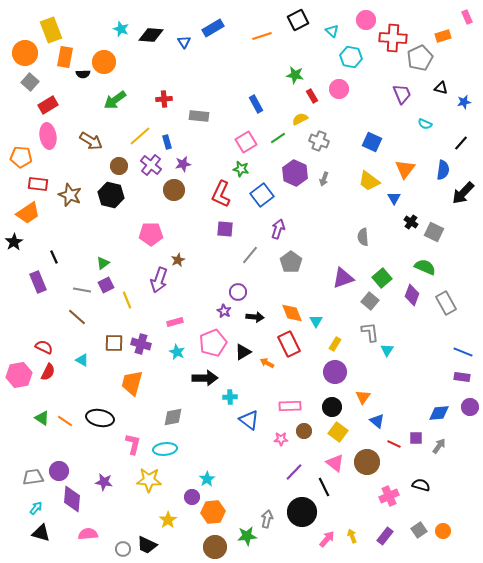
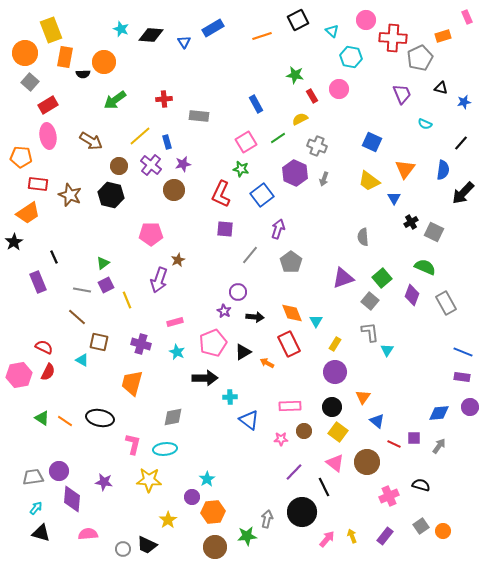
gray cross at (319, 141): moved 2 px left, 5 px down
black cross at (411, 222): rotated 24 degrees clockwise
brown square at (114, 343): moved 15 px left, 1 px up; rotated 12 degrees clockwise
purple square at (416, 438): moved 2 px left
gray square at (419, 530): moved 2 px right, 4 px up
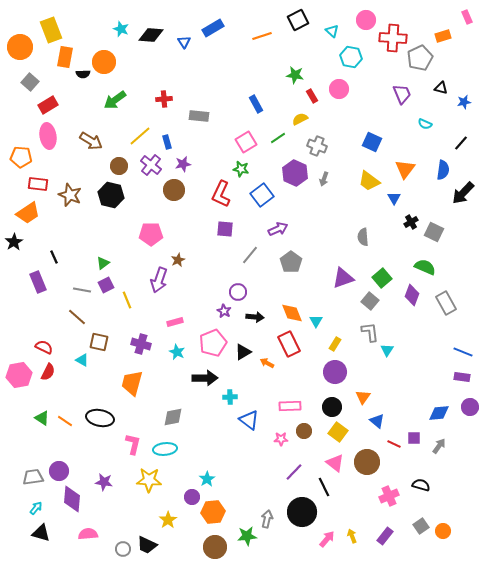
orange circle at (25, 53): moved 5 px left, 6 px up
purple arrow at (278, 229): rotated 48 degrees clockwise
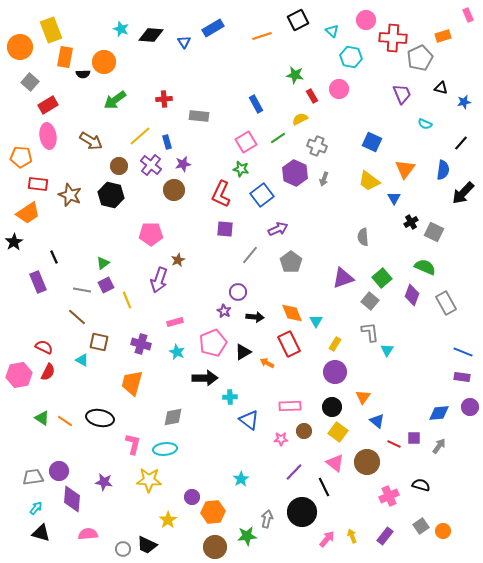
pink rectangle at (467, 17): moved 1 px right, 2 px up
cyan star at (207, 479): moved 34 px right
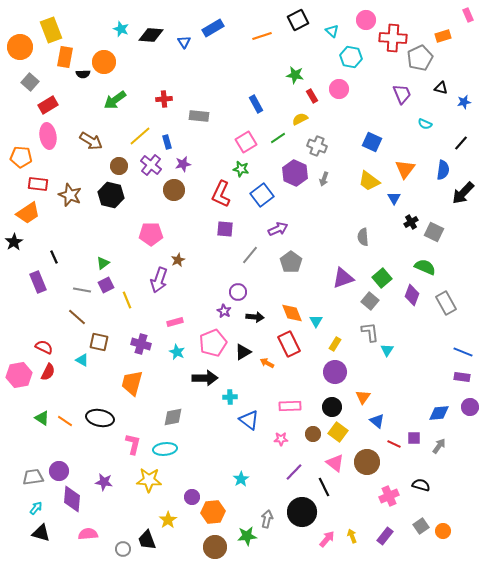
brown circle at (304, 431): moved 9 px right, 3 px down
black trapezoid at (147, 545): moved 5 px up; rotated 45 degrees clockwise
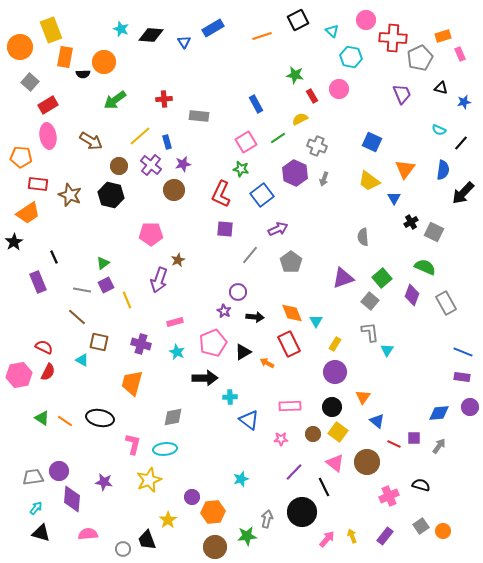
pink rectangle at (468, 15): moved 8 px left, 39 px down
cyan semicircle at (425, 124): moved 14 px right, 6 px down
cyan star at (241, 479): rotated 14 degrees clockwise
yellow star at (149, 480): rotated 25 degrees counterclockwise
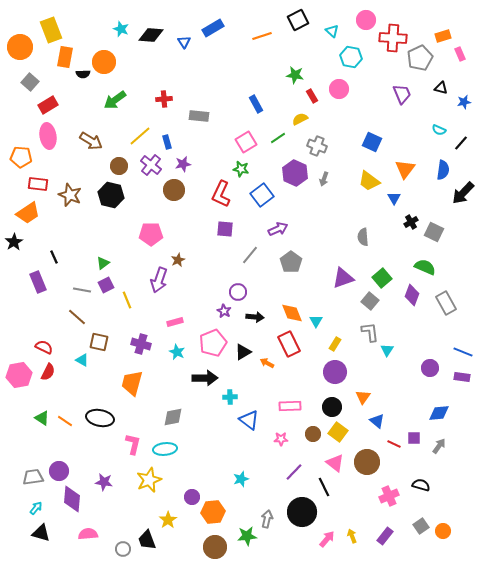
purple circle at (470, 407): moved 40 px left, 39 px up
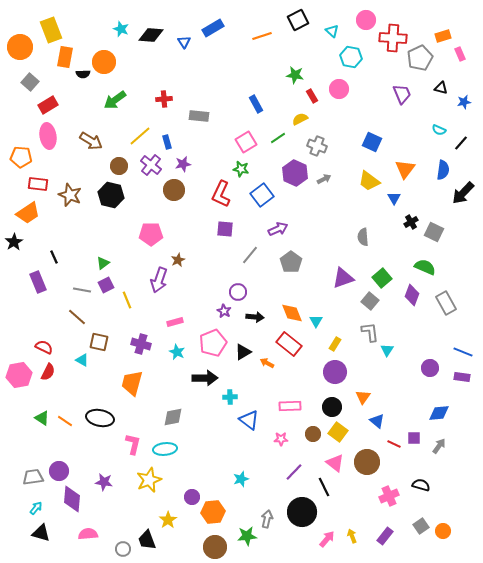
gray arrow at (324, 179): rotated 136 degrees counterclockwise
red rectangle at (289, 344): rotated 25 degrees counterclockwise
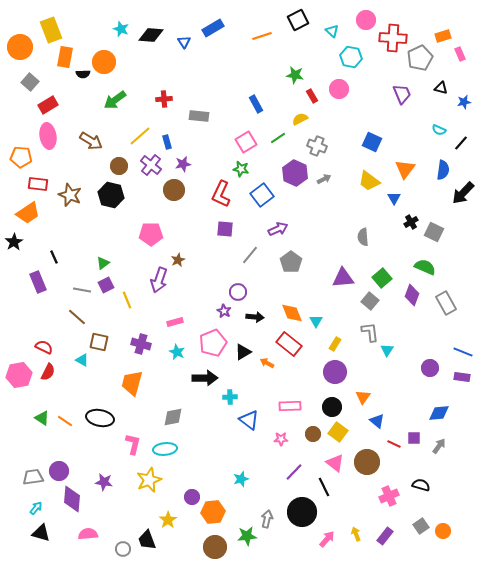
purple triangle at (343, 278): rotated 15 degrees clockwise
yellow arrow at (352, 536): moved 4 px right, 2 px up
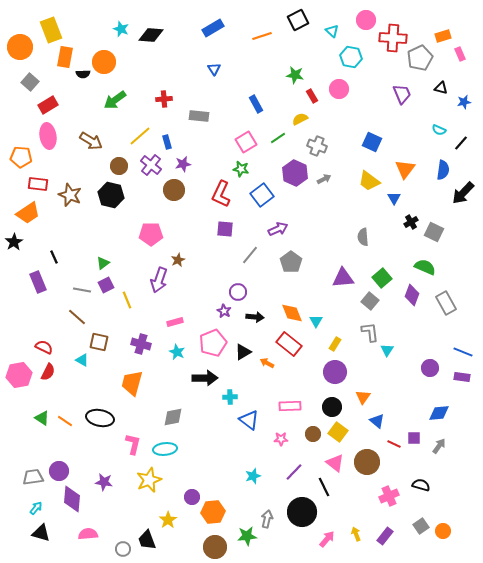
blue triangle at (184, 42): moved 30 px right, 27 px down
cyan star at (241, 479): moved 12 px right, 3 px up
